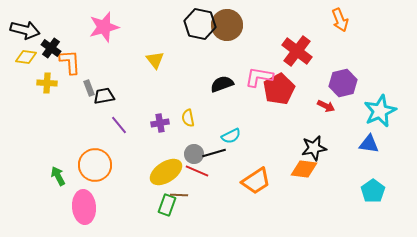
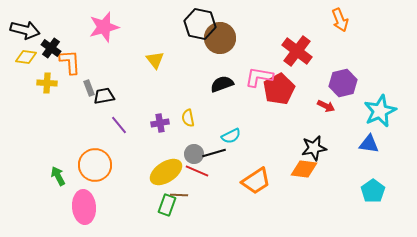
brown circle: moved 7 px left, 13 px down
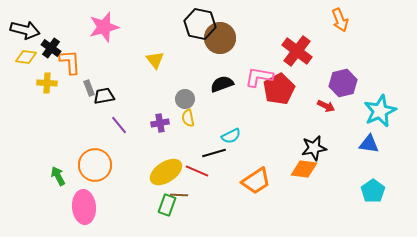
gray circle: moved 9 px left, 55 px up
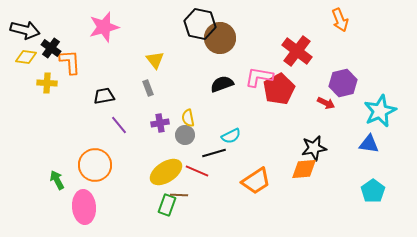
gray rectangle: moved 59 px right
gray circle: moved 36 px down
red arrow: moved 3 px up
orange diamond: rotated 12 degrees counterclockwise
green arrow: moved 1 px left, 4 px down
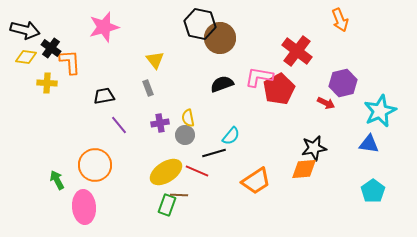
cyan semicircle: rotated 24 degrees counterclockwise
